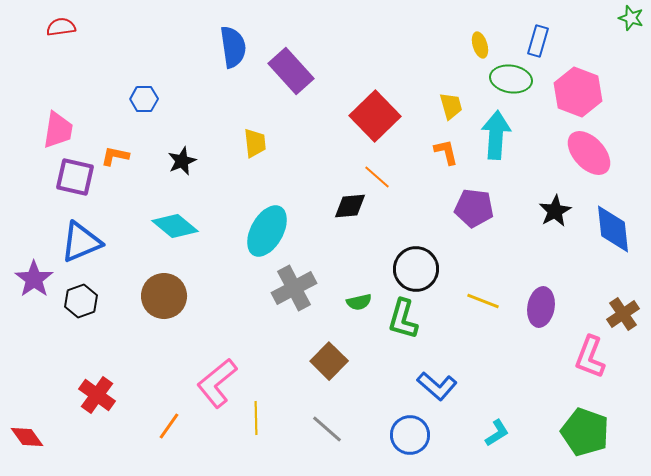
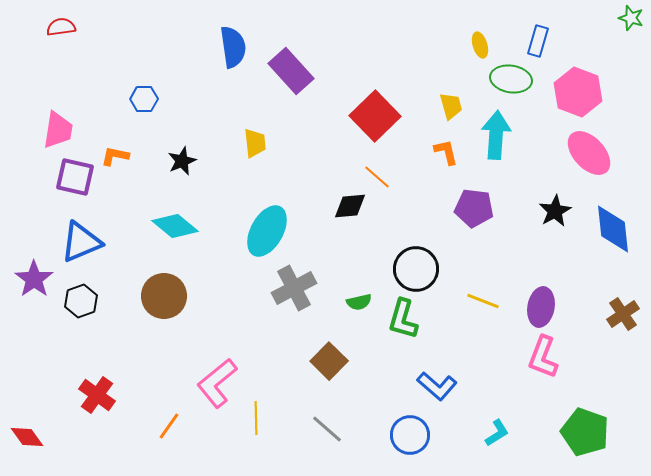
pink L-shape at (590, 357): moved 47 px left
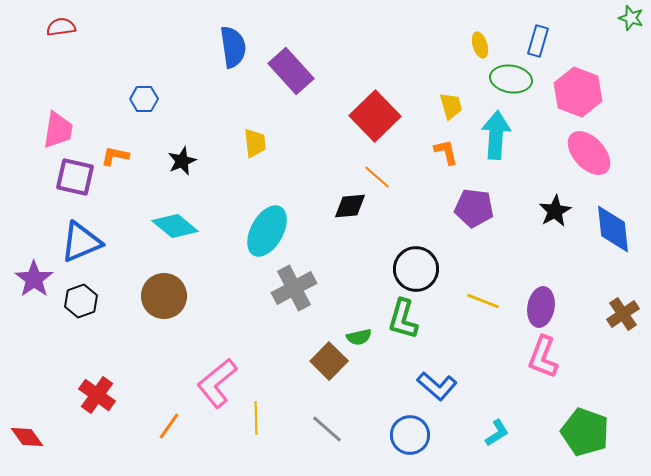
green semicircle at (359, 302): moved 35 px down
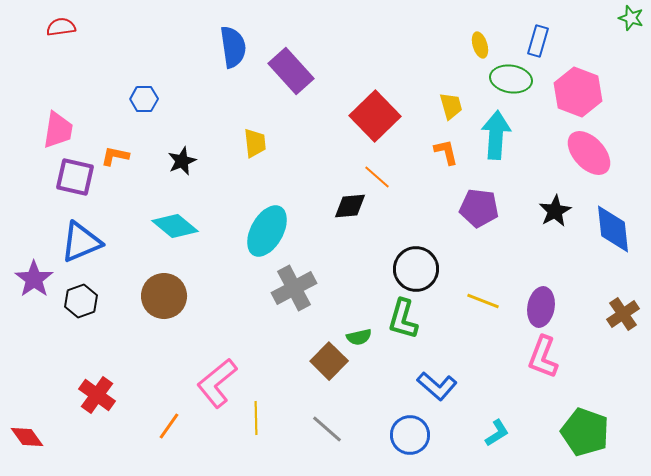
purple pentagon at (474, 208): moved 5 px right
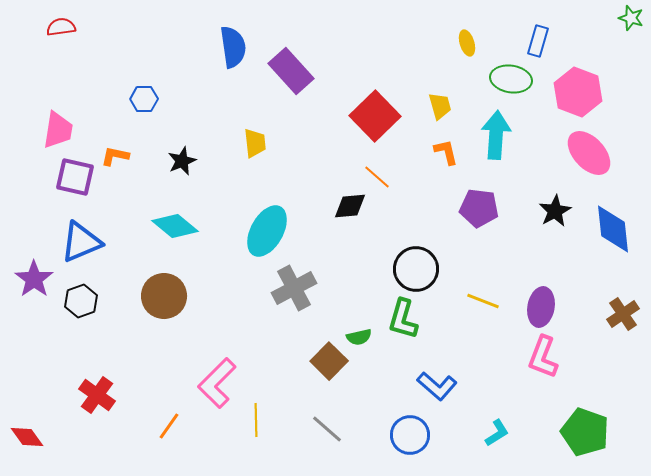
yellow ellipse at (480, 45): moved 13 px left, 2 px up
yellow trapezoid at (451, 106): moved 11 px left
pink L-shape at (217, 383): rotated 6 degrees counterclockwise
yellow line at (256, 418): moved 2 px down
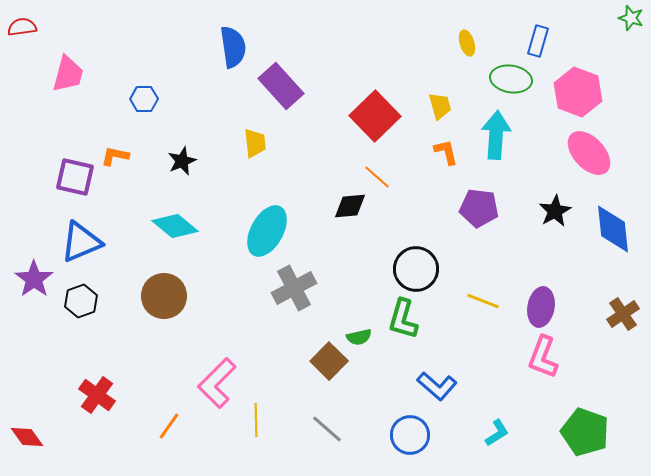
red semicircle at (61, 27): moved 39 px left
purple rectangle at (291, 71): moved 10 px left, 15 px down
pink trapezoid at (58, 130): moved 10 px right, 56 px up; rotated 6 degrees clockwise
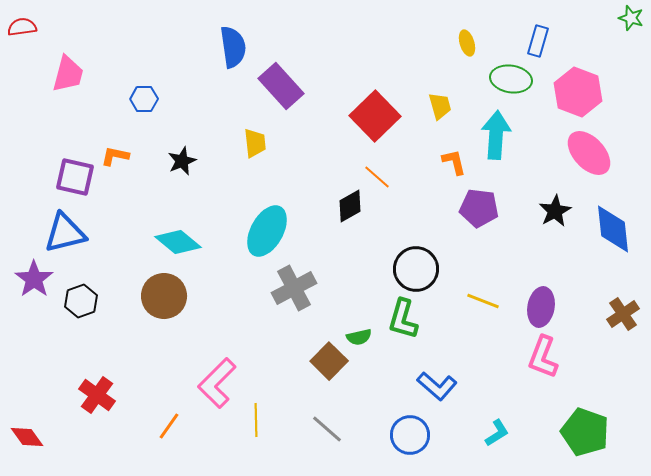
orange L-shape at (446, 152): moved 8 px right, 10 px down
black diamond at (350, 206): rotated 24 degrees counterclockwise
cyan diamond at (175, 226): moved 3 px right, 16 px down
blue triangle at (81, 242): moved 16 px left, 9 px up; rotated 9 degrees clockwise
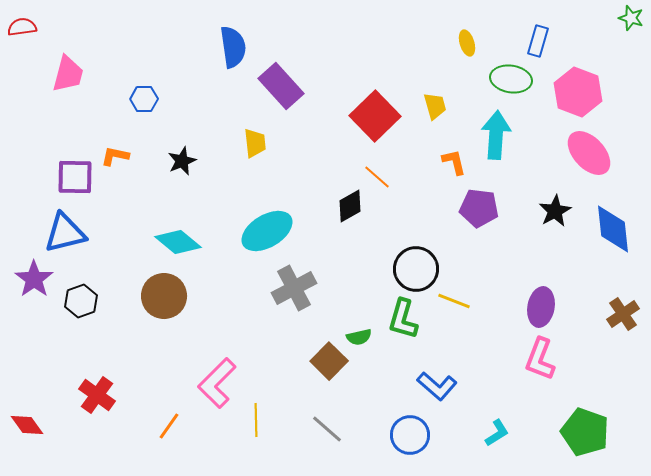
yellow trapezoid at (440, 106): moved 5 px left
purple square at (75, 177): rotated 12 degrees counterclockwise
cyan ellipse at (267, 231): rotated 30 degrees clockwise
yellow line at (483, 301): moved 29 px left
pink L-shape at (543, 357): moved 3 px left, 2 px down
red diamond at (27, 437): moved 12 px up
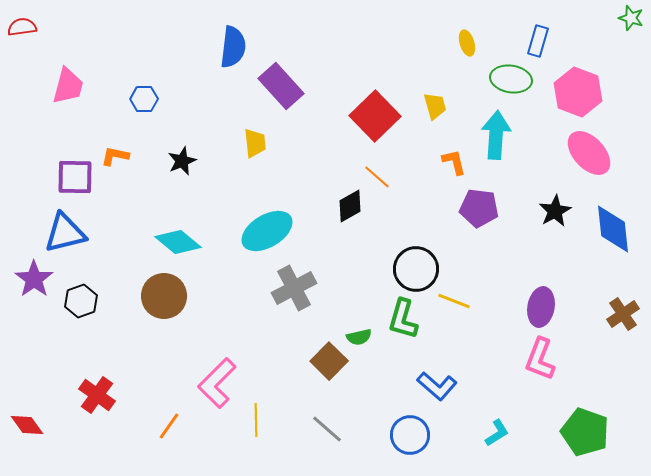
blue semicircle at (233, 47): rotated 15 degrees clockwise
pink trapezoid at (68, 74): moved 12 px down
